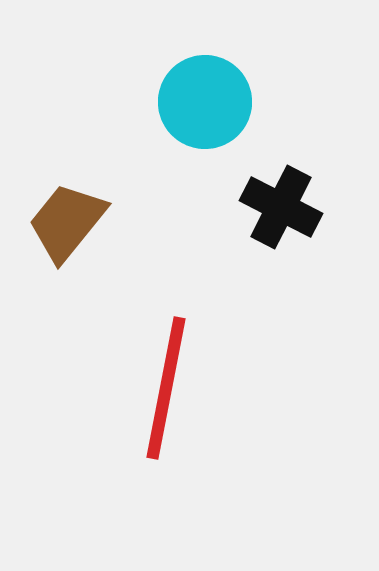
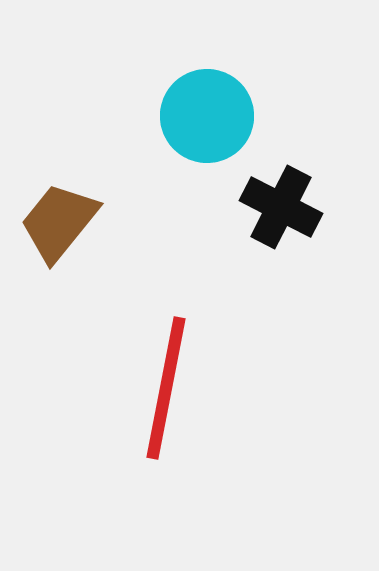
cyan circle: moved 2 px right, 14 px down
brown trapezoid: moved 8 px left
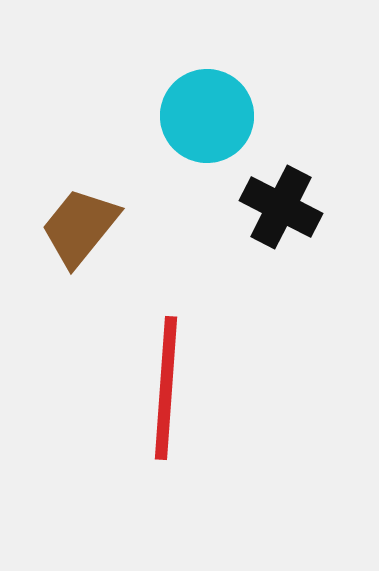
brown trapezoid: moved 21 px right, 5 px down
red line: rotated 7 degrees counterclockwise
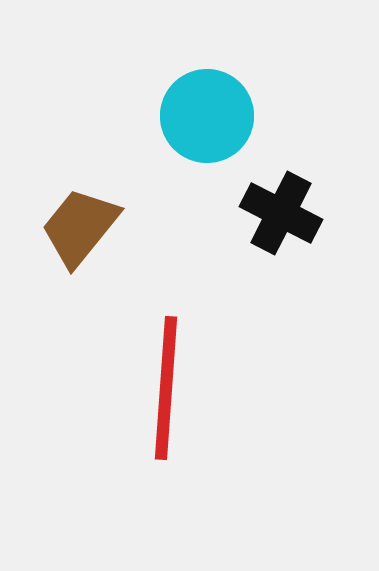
black cross: moved 6 px down
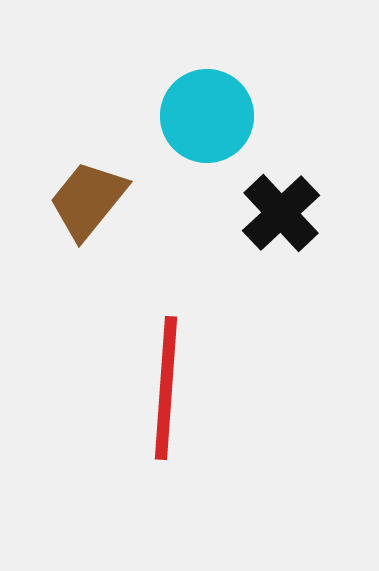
black cross: rotated 20 degrees clockwise
brown trapezoid: moved 8 px right, 27 px up
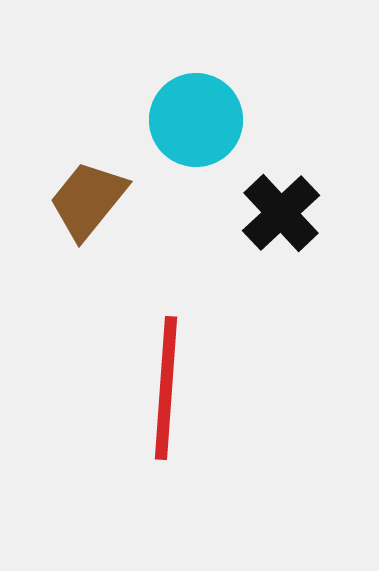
cyan circle: moved 11 px left, 4 px down
